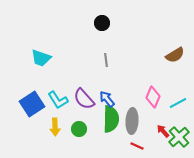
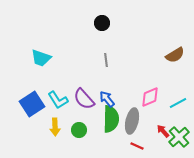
pink diamond: moved 3 px left; rotated 45 degrees clockwise
gray ellipse: rotated 10 degrees clockwise
green circle: moved 1 px down
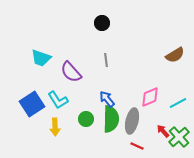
purple semicircle: moved 13 px left, 27 px up
green circle: moved 7 px right, 11 px up
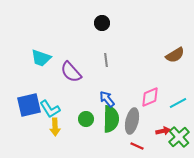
cyan L-shape: moved 8 px left, 9 px down
blue square: moved 3 px left, 1 px down; rotated 20 degrees clockwise
red arrow: rotated 120 degrees clockwise
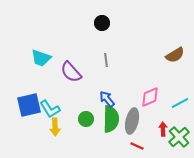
cyan line: moved 2 px right
red arrow: moved 2 px up; rotated 80 degrees counterclockwise
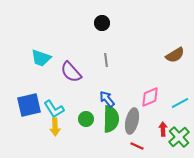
cyan L-shape: moved 4 px right
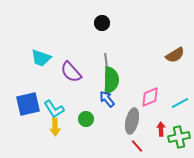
blue square: moved 1 px left, 1 px up
green semicircle: moved 39 px up
red arrow: moved 2 px left
green cross: rotated 30 degrees clockwise
red line: rotated 24 degrees clockwise
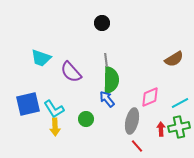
brown semicircle: moved 1 px left, 4 px down
green cross: moved 10 px up
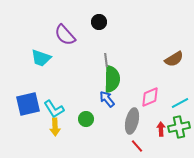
black circle: moved 3 px left, 1 px up
purple semicircle: moved 6 px left, 37 px up
green semicircle: moved 1 px right, 1 px up
